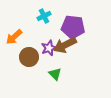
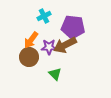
orange arrow: moved 17 px right, 3 px down; rotated 12 degrees counterclockwise
purple star: moved 1 px up; rotated 21 degrees clockwise
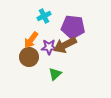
green triangle: rotated 32 degrees clockwise
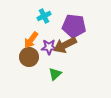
purple pentagon: moved 1 px right, 1 px up
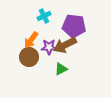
green triangle: moved 6 px right, 5 px up; rotated 16 degrees clockwise
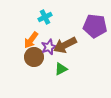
cyan cross: moved 1 px right, 1 px down
purple pentagon: moved 21 px right
purple star: rotated 21 degrees counterclockwise
brown circle: moved 5 px right
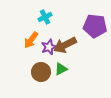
brown circle: moved 7 px right, 15 px down
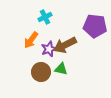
purple star: moved 2 px down
green triangle: rotated 40 degrees clockwise
